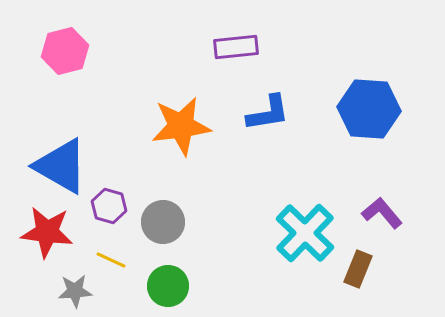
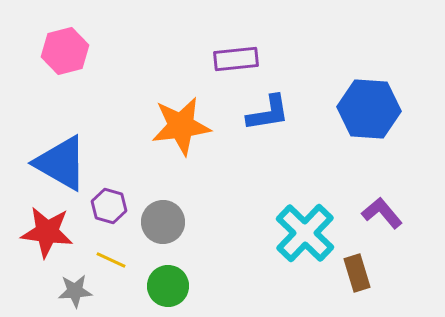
purple rectangle: moved 12 px down
blue triangle: moved 3 px up
brown rectangle: moved 1 px left, 4 px down; rotated 39 degrees counterclockwise
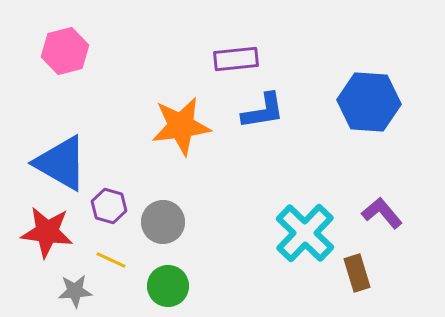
blue hexagon: moved 7 px up
blue L-shape: moved 5 px left, 2 px up
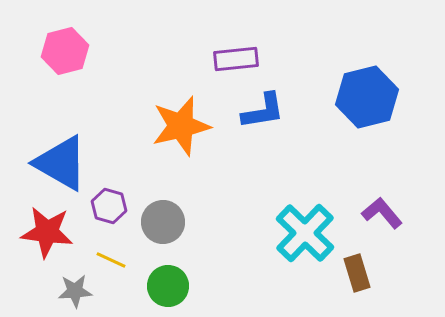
blue hexagon: moved 2 px left, 5 px up; rotated 18 degrees counterclockwise
orange star: rotated 6 degrees counterclockwise
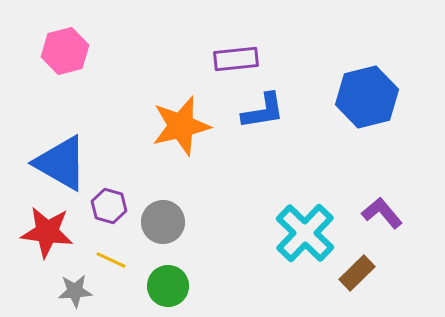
brown rectangle: rotated 63 degrees clockwise
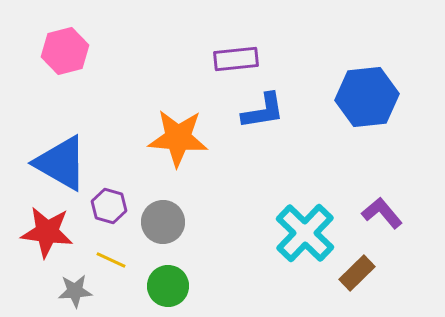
blue hexagon: rotated 8 degrees clockwise
orange star: moved 3 px left, 12 px down; rotated 18 degrees clockwise
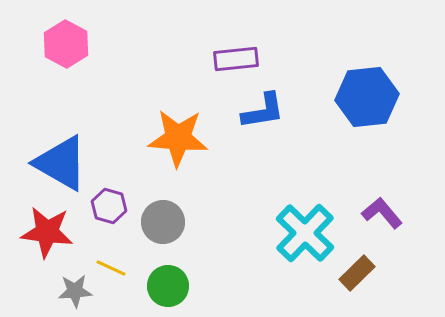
pink hexagon: moved 1 px right, 7 px up; rotated 18 degrees counterclockwise
yellow line: moved 8 px down
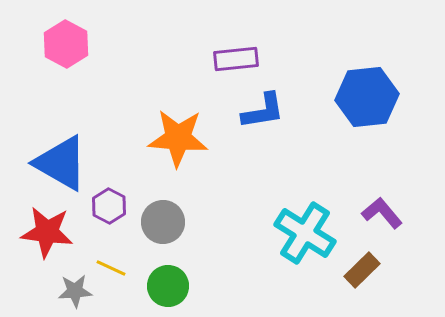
purple hexagon: rotated 12 degrees clockwise
cyan cross: rotated 12 degrees counterclockwise
brown rectangle: moved 5 px right, 3 px up
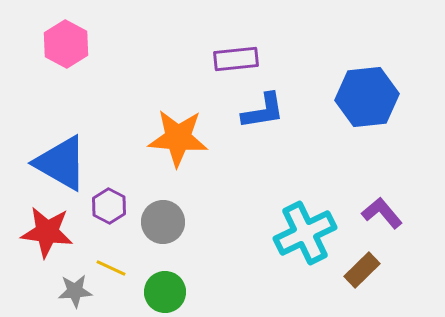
cyan cross: rotated 32 degrees clockwise
green circle: moved 3 px left, 6 px down
